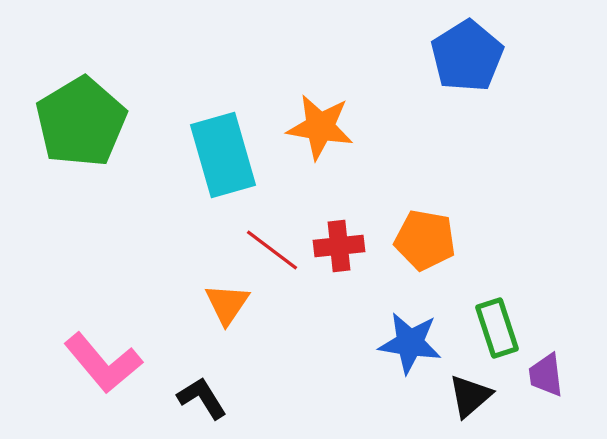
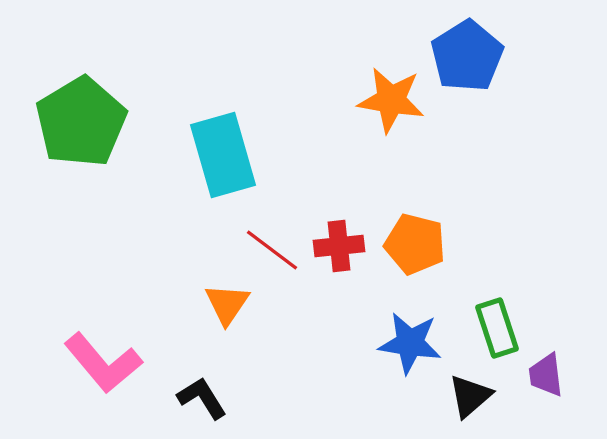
orange star: moved 71 px right, 27 px up
orange pentagon: moved 10 px left, 4 px down; rotated 4 degrees clockwise
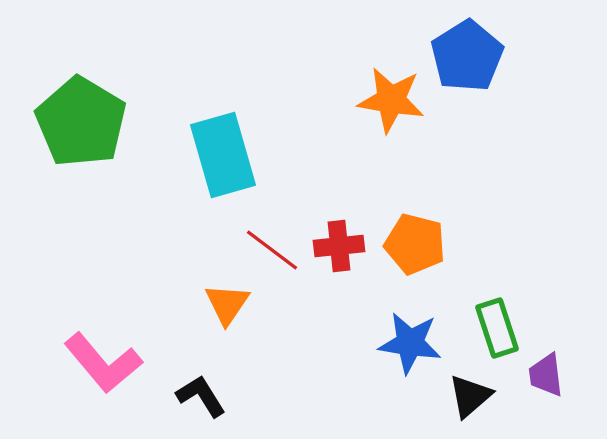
green pentagon: rotated 10 degrees counterclockwise
black L-shape: moved 1 px left, 2 px up
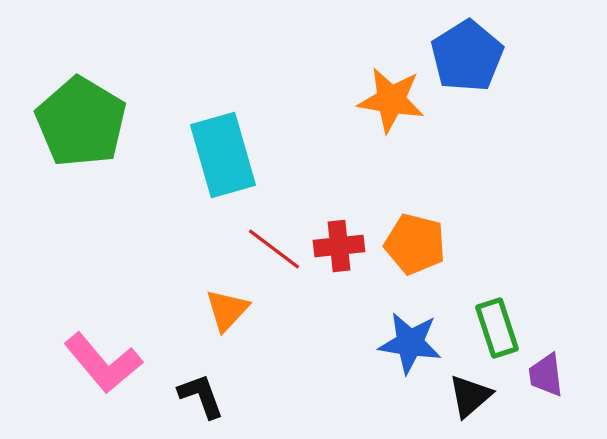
red line: moved 2 px right, 1 px up
orange triangle: moved 6 px down; rotated 9 degrees clockwise
black L-shape: rotated 12 degrees clockwise
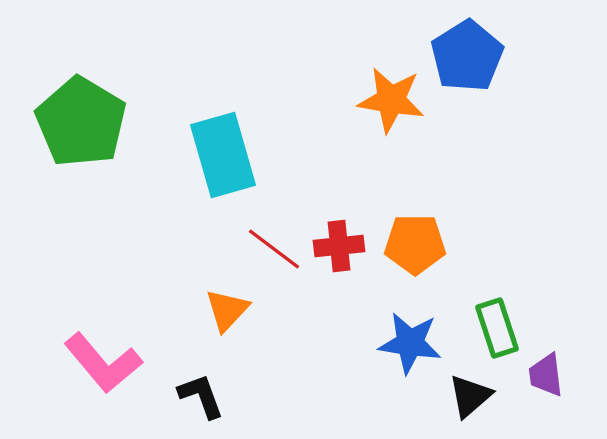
orange pentagon: rotated 14 degrees counterclockwise
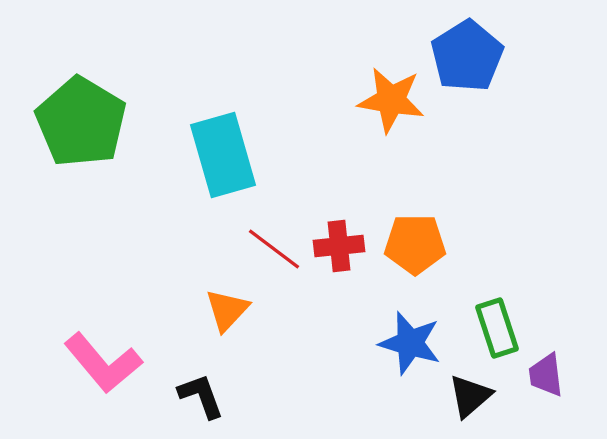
blue star: rotated 8 degrees clockwise
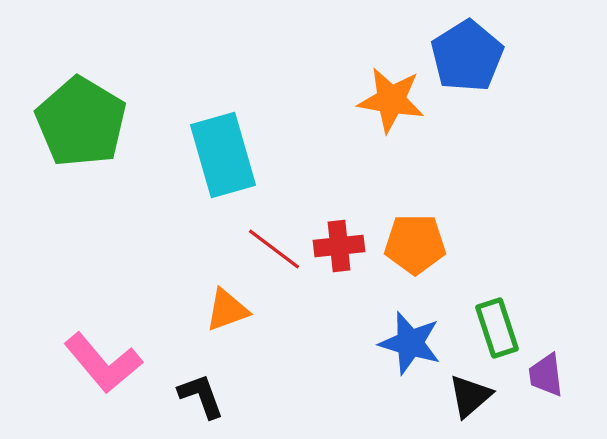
orange triangle: rotated 27 degrees clockwise
